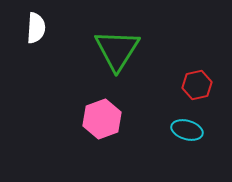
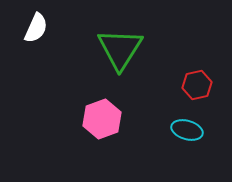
white semicircle: rotated 20 degrees clockwise
green triangle: moved 3 px right, 1 px up
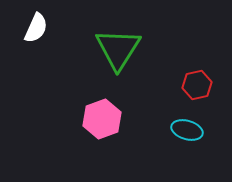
green triangle: moved 2 px left
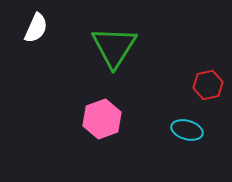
green triangle: moved 4 px left, 2 px up
red hexagon: moved 11 px right
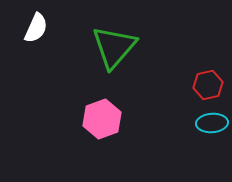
green triangle: rotated 9 degrees clockwise
cyan ellipse: moved 25 px right, 7 px up; rotated 20 degrees counterclockwise
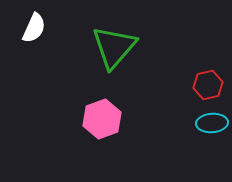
white semicircle: moved 2 px left
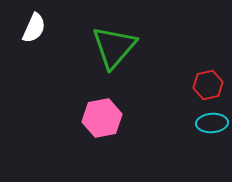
pink hexagon: moved 1 px up; rotated 9 degrees clockwise
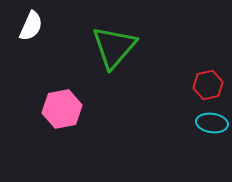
white semicircle: moved 3 px left, 2 px up
pink hexagon: moved 40 px left, 9 px up
cyan ellipse: rotated 12 degrees clockwise
